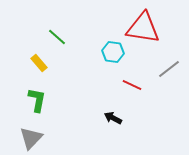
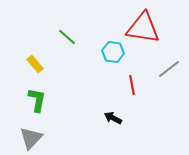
green line: moved 10 px right
yellow rectangle: moved 4 px left, 1 px down
red line: rotated 54 degrees clockwise
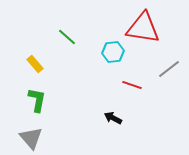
cyan hexagon: rotated 15 degrees counterclockwise
red line: rotated 60 degrees counterclockwise
gray triangle: rotated 25 degrees counterclockwise
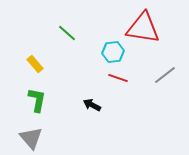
green line: moved 4 px up
gray line: moved 4 px left, 6 px down
red line: moved 14 px left, 7 px up
black arrow: moved 21 px left, 13 px up
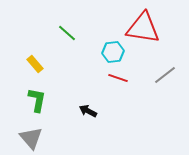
black arrow: moved 4 px left, 6 px down
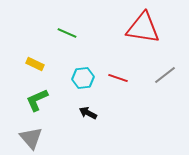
green line: rotated 18 degrees counterclockwise
cyan hexagon: moved 30 px left, 26 px down
yellow rectangle: rotated 24 degrees counterclockwise
green L-shape: rotated 125 degrees counterclockwise
black arrow: moved 2 px down
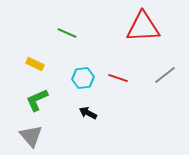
red triangle: moved 1 px up; rotated 12 degrees counterclockwise
gray triangle: moved 2 px up
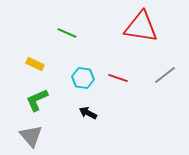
red triangle: moved 2 px left; rotated 12 degrees clockwise
cyan hexagon: rotated 15 degrees clockwise
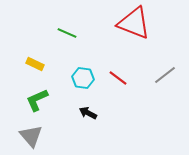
red triangle: moved 7 px left, 4 px up; rotated 12 degrees clockwise
red line: rotated 18 degrees clockwise
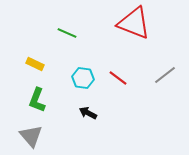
green L-shape: rotated 45 degrees counterclockwise
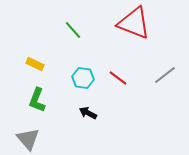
green line: moved 6 px right, 3 px up; rotated 24 degrees clockwise
gray triangle: moved 3 px left, 3 px down
